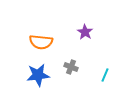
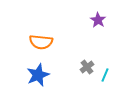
purple star: moved 13 px right, 12 px up
gray cross: moved 16 px right; rotated 32 degrees clockwise
blue star: rotated 15 degrees counterclockwise
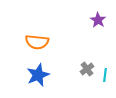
orange semicircle: moved 4 px left
gray cross: moved 2 px down
cyan line: rotated 16 degrees counterclockwise
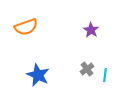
purple star: moved 7 px left, 10 px down
orange semicircle: moved 11 px left, 15 px up; rotated 25 degrees counterclockwise
blue star: rotated 25 degrees counterclockwise
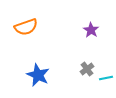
cyan line: moved 1 px right, 3 px down; rotated 72 degrees clockwise
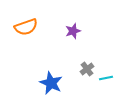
purple star: moved 18 px left, 1 px down; rotated 21 degrees clockwise
blue star: moved 13 px right, 8 px down
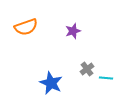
cyan line: rotated 16 degrees clockwise
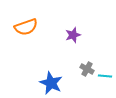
purple star: moved 4 px down
gray cross: rotated 24 degrees counterclockwise
cyan line: moved 1 px left, 2 px up
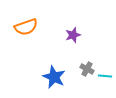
blue star: moved 3 px right, 6 px up
